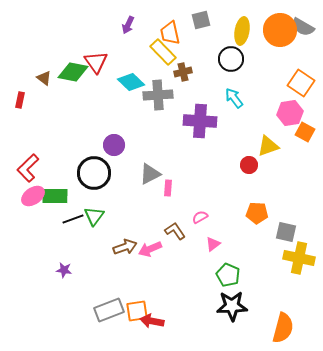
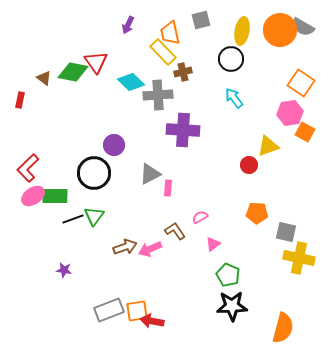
purple cross at (200, 121): moved 17 px left, 9 px down
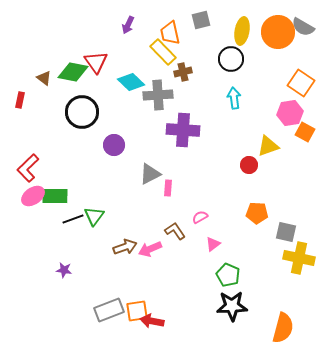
orange circle at (280, 30): moved 2 px left, 2 px down
cyan arrow at (234, 98): rotated 30 degrees clockwise
black circle at (94, 173): moved 12 px left, 61 px up
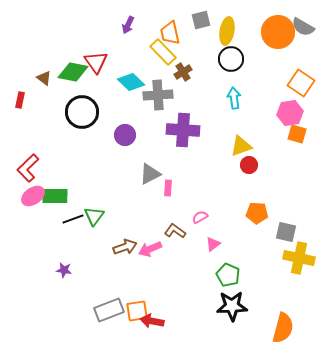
yellow ellipse at (242, 31): moved 15 px left
brown cross at (183, 72): rotated 18 degrees counterclockwise
orange square at (305, 132): moved 8 px left, 2 px down; rotated 12 degrees counterclockwise
purple circle at (114, 145): moved 11 px right, 10 px up
yellow triangle at (268, 146): moved 27 px left
brown L-shape at (175, 231): rotated 20 degrees counterclockwise
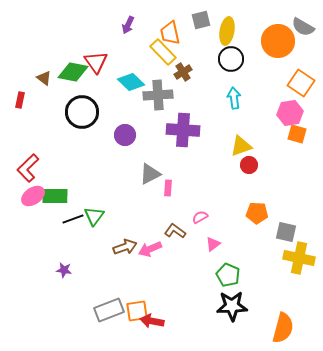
orange circle at (278, 32): moved 9 px down
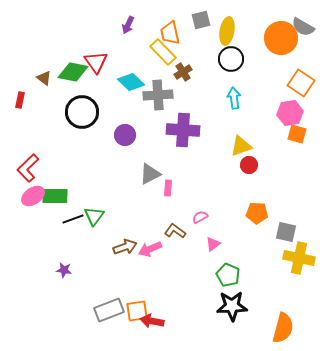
orange circle at (278, 41): moved 3 px right, 3 px up
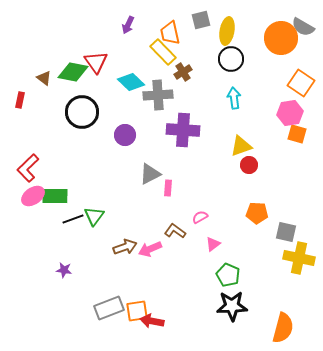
gray rectangle at (109, 310): moved 2 px up
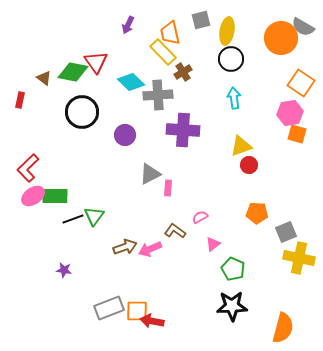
gray square at (286, 232): rotated 35 degrees counterclockwise
green pentagon at (228, 275): moved 5 px right, 6 px up
orange square at (137, 311): rotated 10 degrees clockwise
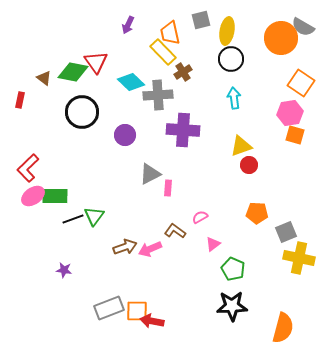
orange square at (297, 134): moved 2 px left, 1 px down
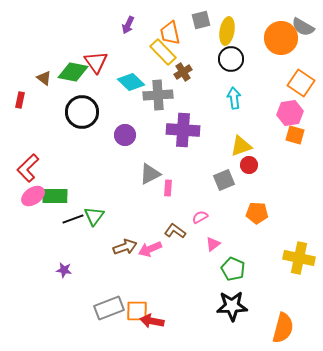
gray square at (286, 232): moved 62 px left, 52 px up
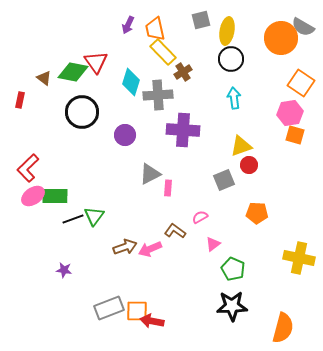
orange trapezoid at (170, 33): moved 15 px left, 4 px up
cyan diamond at (131, 82): rotated 64 degrees clockwise
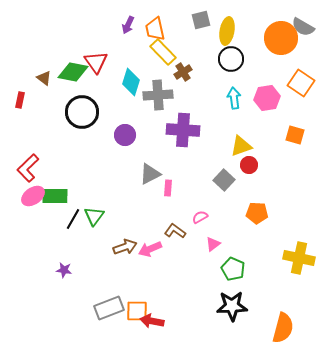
pink hexagon at (290, 113): moved 23 px left, 15 px up
gray square at (224, 180): rotated 25 degrees counterclockwise
black line at (73, 219): rotated 40 degrees counterclockwise
